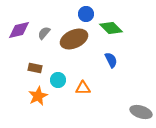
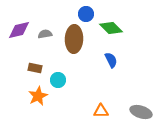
gray semicircle: moved 1 px right, 1 px down; rotated 40 degrees clockwise
brown ellipse: rotated 64 degrees counterclockwise
orange triangle: moved 18 px right, 23 px down
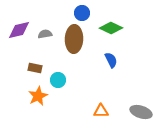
blue circle: moved 4 px left, 1 px up
green diamond: rotated 20 degrees counterclockwise
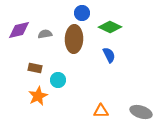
green diamond: moved 1 px left, 1 px up
blue semicircle: moved 2 px left, 5 px up
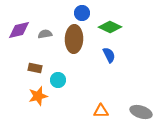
orange star: rotated 12 degrees clockwise
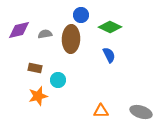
blue circle: moved 1 px left, 2 px down
brown ellipse: moved 3 px left
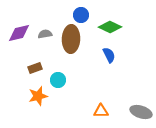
purple diamond: moved 3 px down
brown rectangle: rotated 32 degrees counterclockwise
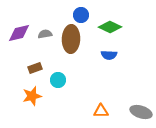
blue semicircle: rotated 119 degrees clockwise
orange star: moved 6 px left
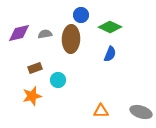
blue semicircle: moved 1 px right, 1 px up; rotated 70 degrees counterclockwise
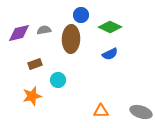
gray semicircle: moved 1 px left, 4 px up
blue semicircle: rotated 42 degrees clockwise
brown rectangle: moved 4 px up
